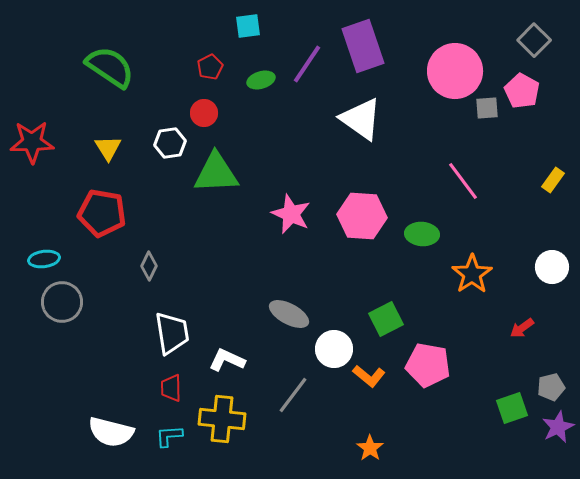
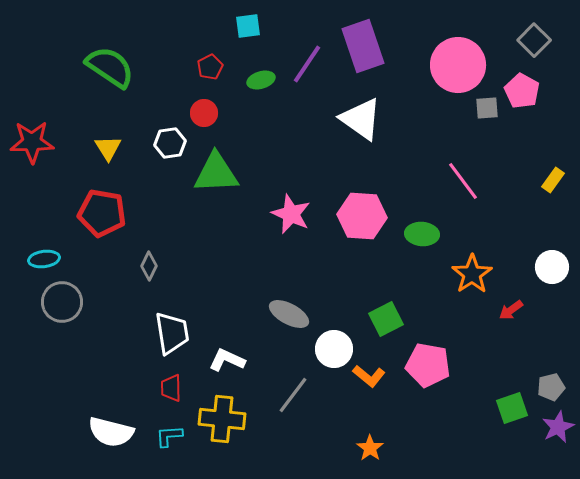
pink circle at (455, 71): moved 3 px right, 6 px up
red arrow at (522, 328): moved 11 px left, 18 px up
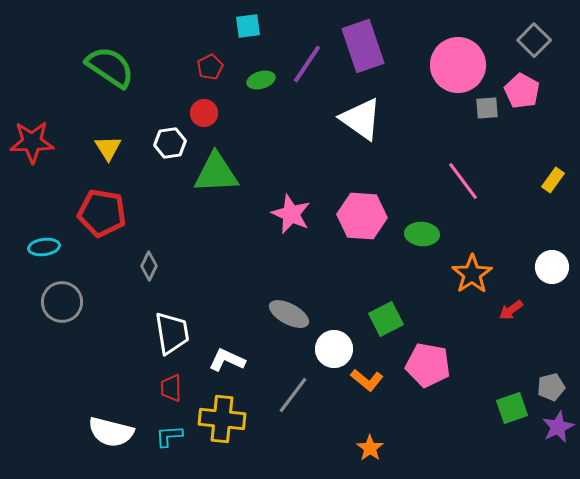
cyan ellipse at (44, 259): moved 12 px up
orange L-shape at (369, 376): moved 2 px left, 4 px down
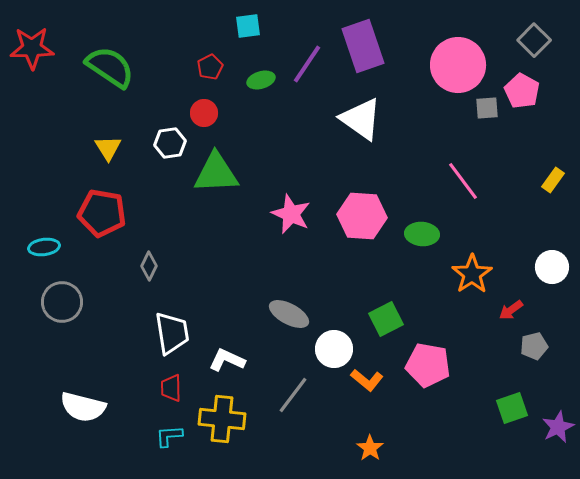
red star at (32, 142): moved 94 px up
gray pentagon at (551, 387): moved 17 px left, 41 px up
white semicircle at (111, 432): moved 28 px left, 25 px up
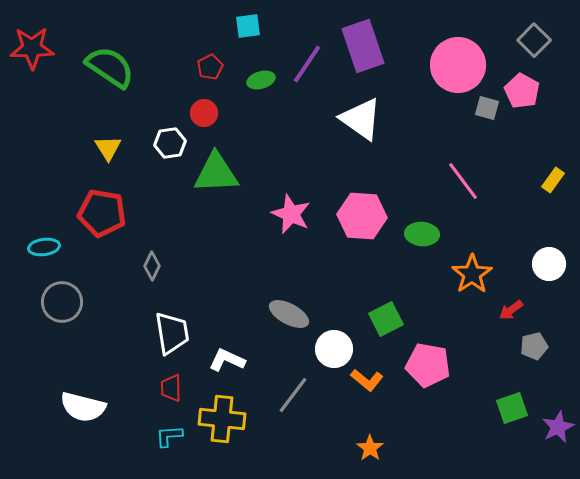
gray square at (487, 108): rotated 20 degrees clockwise
gray diamond at (149, 266): moved 3 px right
white circle at (552, 267): moved 3 px left, 3 px up
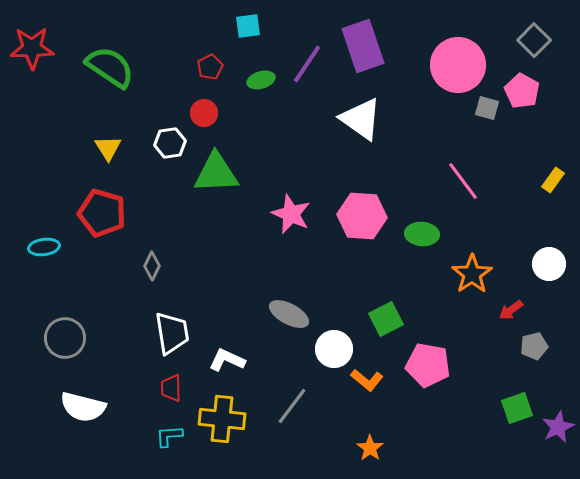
red pentagon at (102, 213): rotated 6 degrees clockwise
gray circle at (62, 302): moved 3 px right, 36 px down
gray line at (293, 395): moved 1 px left, 11 px down
green square at (512, 408): moved 5 px right
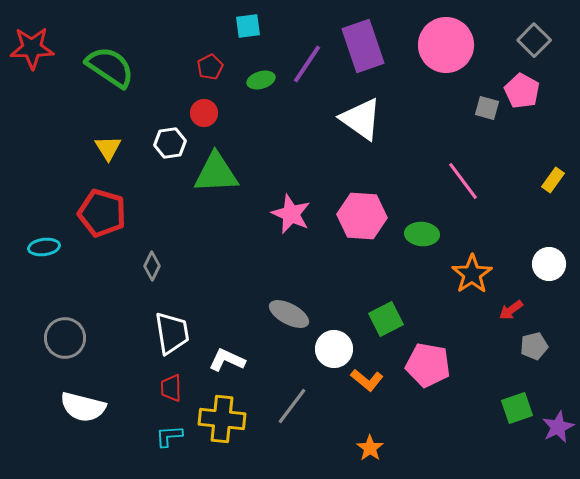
pink circle at (458, 65): moved 12 px left, 20 px up
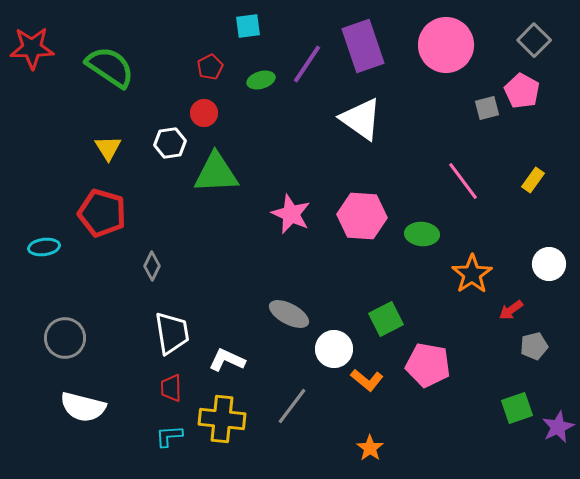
gray square at (487, 108): rotated 30 degrees counterclockwise
yellow rectangle at (553, 180): moved 20 px left
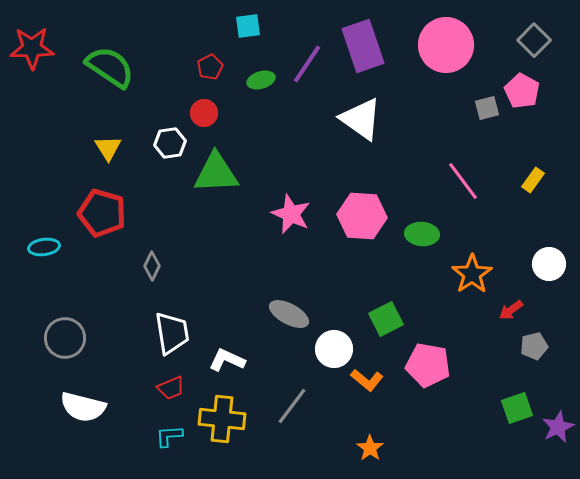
red trapezoid at (171, 388): rotated 112 degrees counterclockwise
